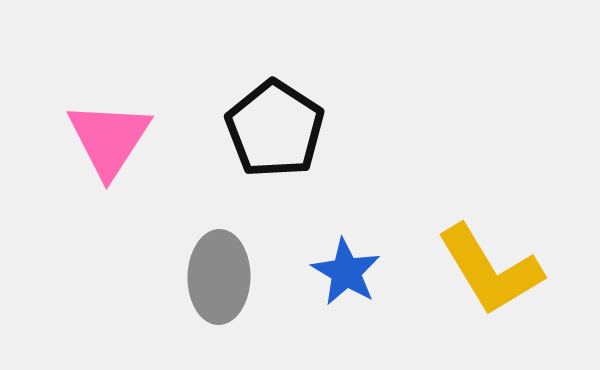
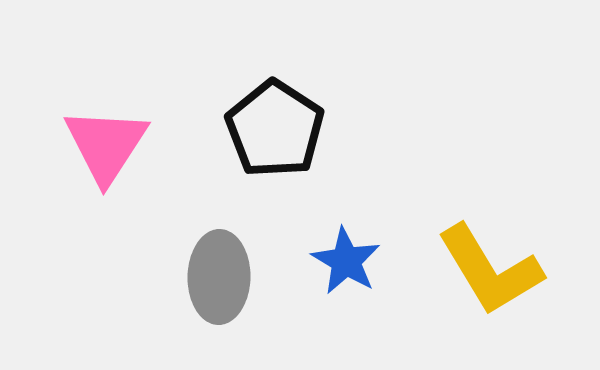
pink triangle: moved 3 px left, 6 px down
blue star: moved 11 px up
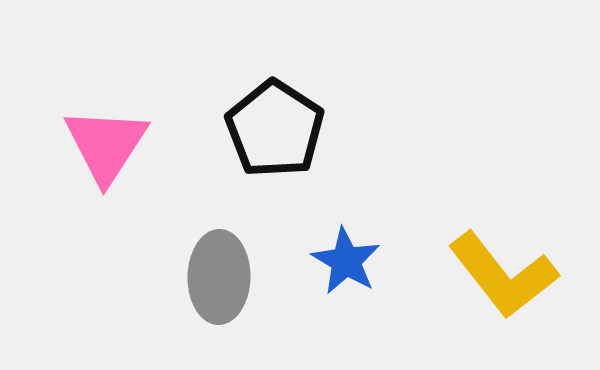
yellow L-shape: moved 13 px right, 5 px down; rotated 7 degrees counterclockwise
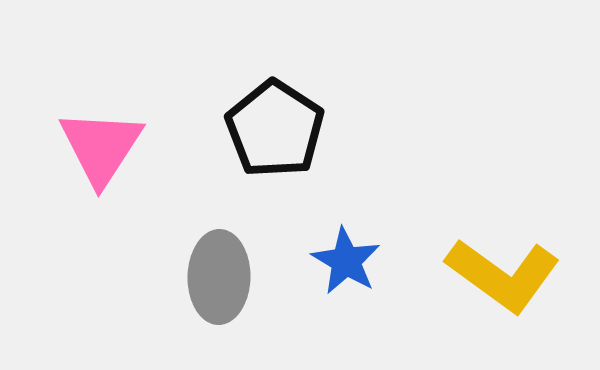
pink triangle: moved 5 px left, 2 px down
yellow L-shape: rotated 16 degrees counterclockwise
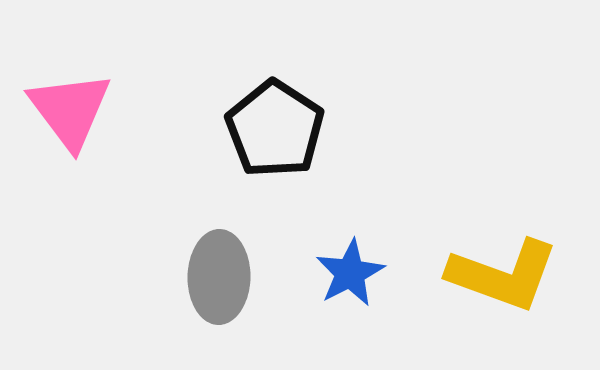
pink triangle: moved 31 px left, 37 px up; rotated 10 degrees counterclockwise
blue star: moved 4 px right, 12 px down; rotated 14 degrees clockwise
yellow L-shape: rotated 16 degrees counterclockwise
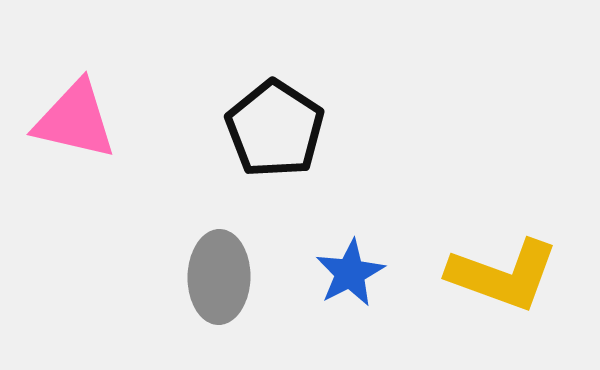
pink triangle: moved 5 px right, 10 px down; rotated 40 degrees counterclockwise
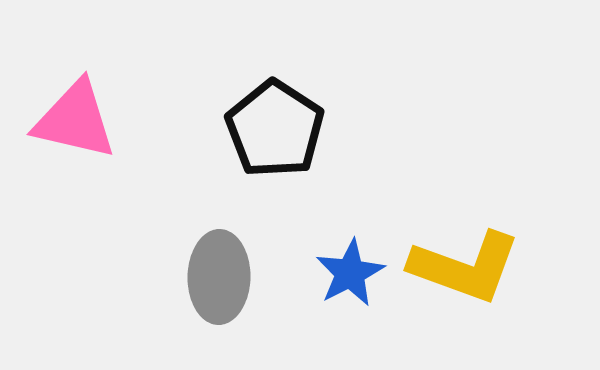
yellow L-shape: moved 38 px left, 8 px up
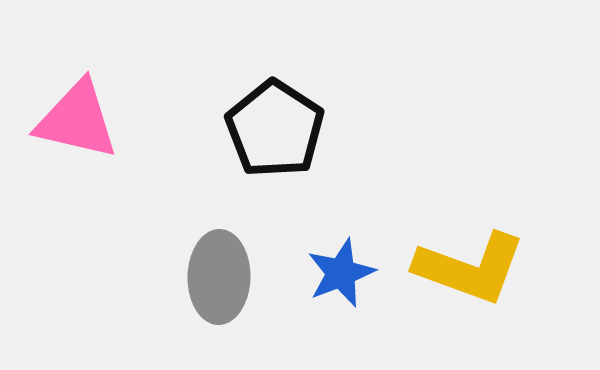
pink triangle: moved 2 px right
yellow L-shape: moved 5 px right, 1 px down
blue star: moved 9 px left; rotated 6 degrees clockwise
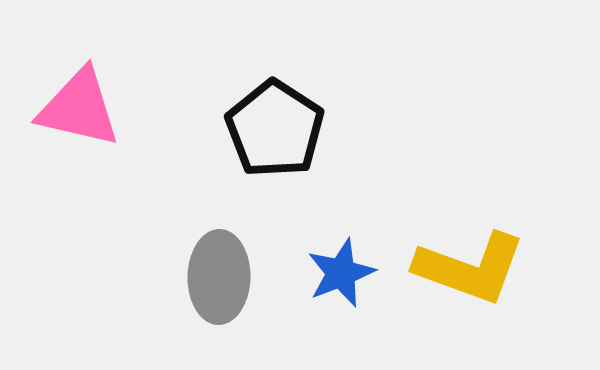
pink triangle: moved 2 px right, 12 px up
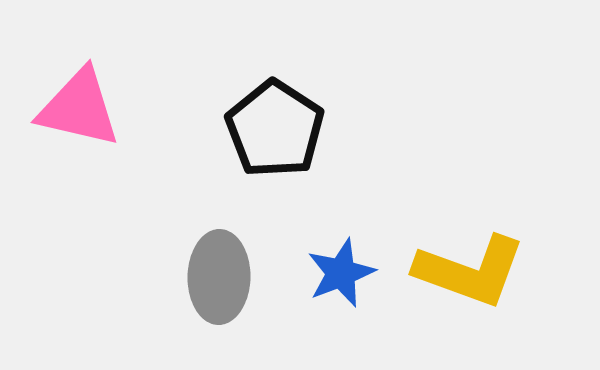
yellow L-shape: moved 3 px down
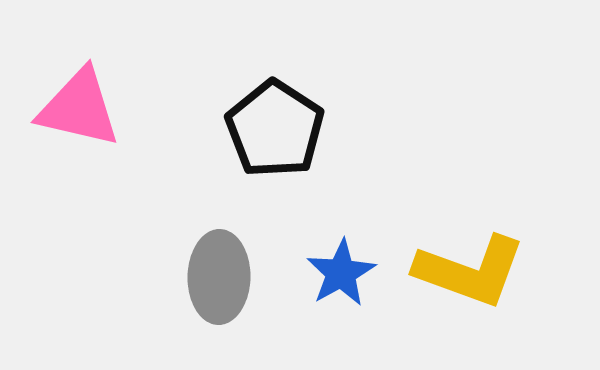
blue star: rotated 8 degrees counterclockwise
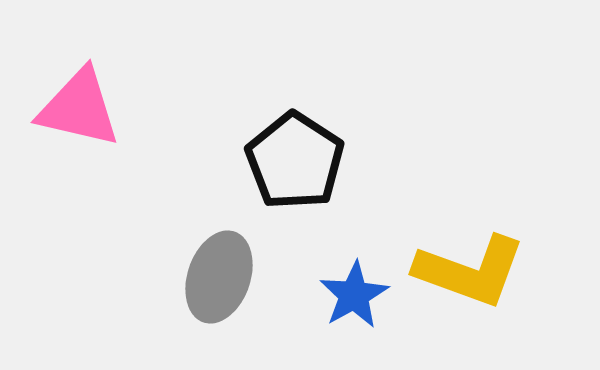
black pentagon: moved 20 px right, 32 px down
blue star: moved 13 px right, 22 px down
gray ellipse: rotated 18 degrees clockwise
